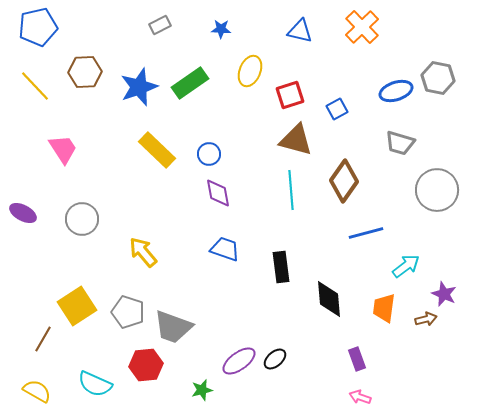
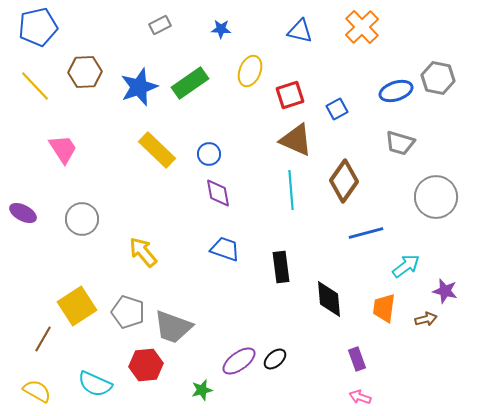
brown triangle at (296, 140): rotated 9 degrees clockwise
gray circle at (437, 190): moved 1 px left, 7 px down
purple star at (444, 294): moved 1 px right, 3 px up; rotated 10 degrees counterclockwise
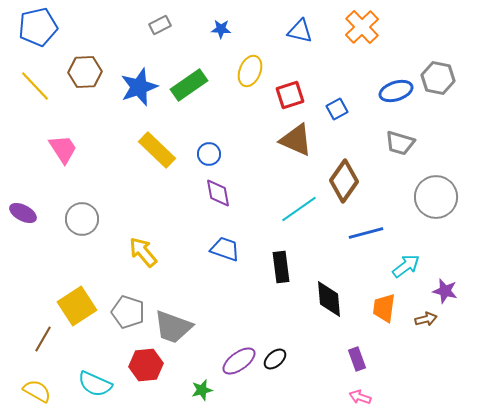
green rectangle at (190, 83): moved 1 px left, 2 px down
cyan line at (291, 190): moved 8 px right, 19 px down; rotated 60 degrees clockwise
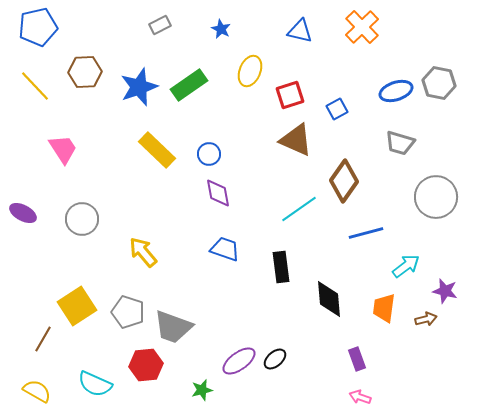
blue star at (221, 29): rotated 24 degrees clockwise
gray hexagon at (438, 78): moved 1 px right, 5 px down
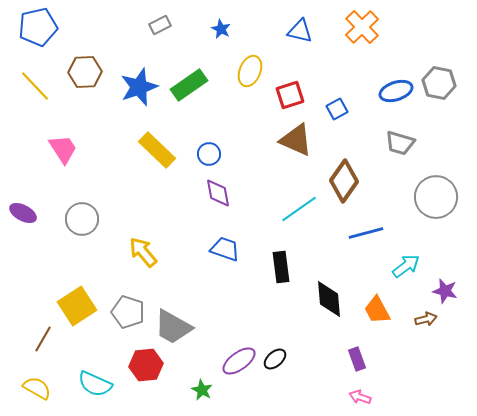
orange trapezoid at (384, 308): moved 7 px left, 2 px down; rotated 36 degrees counterclockwise
gray trapezoid at (173, 327): rotated 9 degrees clockwise
green star at (202, 390): rotated 30 degrees counterclockwise
yellow semicircle at (37, 391): moved 3 px up
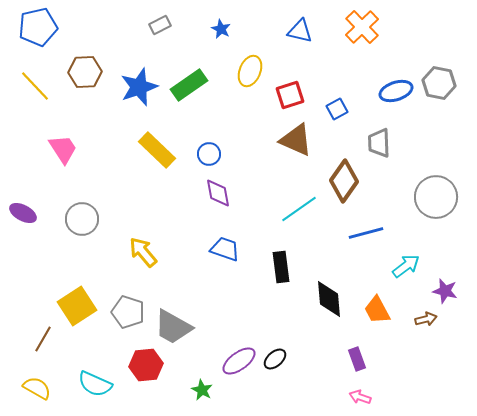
gray trapezoid at (400, 143): moved 21 px left; rotated 72 degrees clockwise
